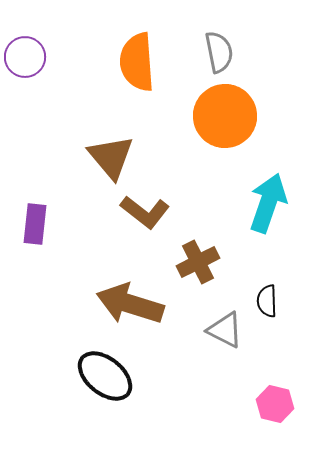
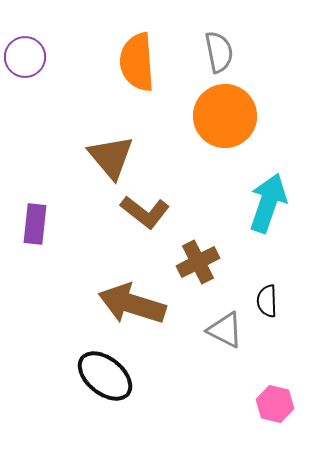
brown arrow: moved 2 px right
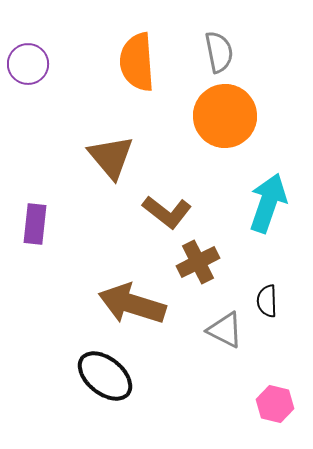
purple circle: moved 3 px right, 7 px down
brown L-shape: moved 22 px right
